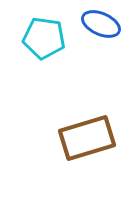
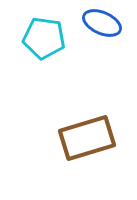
blue ellipse: moved 1 px right, 1 px up
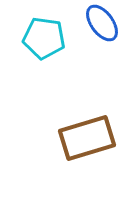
blue ellipse: rotated 30 degrees clockwise
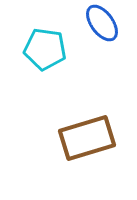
cyan pentagon: moved 1 px right, 11 px down
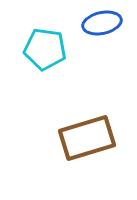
blue ellipse: rotated 66 degrees counterclockwise
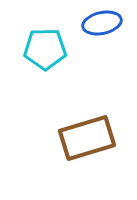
cyan pentagon: rotated 9 degrees counterclockwise
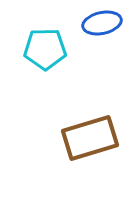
brown rectangle: moved 3 px right
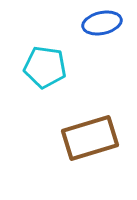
cyan pentagon: moved 18 px down; rotated 9 degrees clockwise
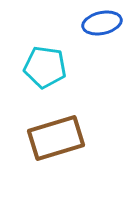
brown rectangle: moved 34 px left
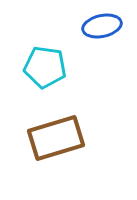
blue ellipse: moved 3 px down
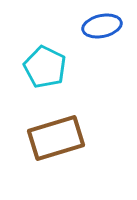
cyan pentagon: rotated 18 degrees clockwise
